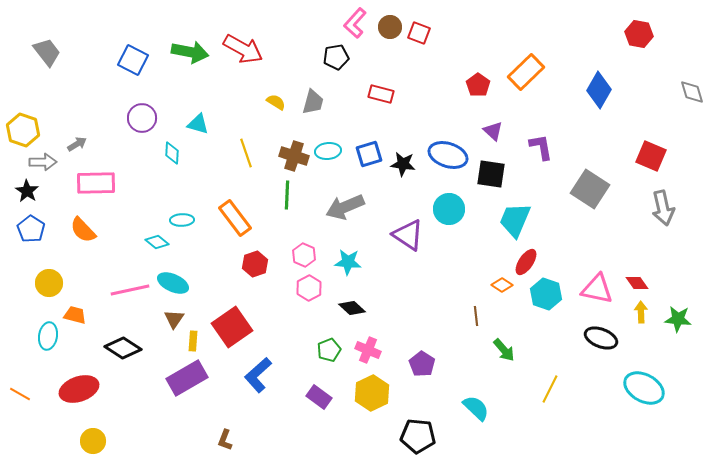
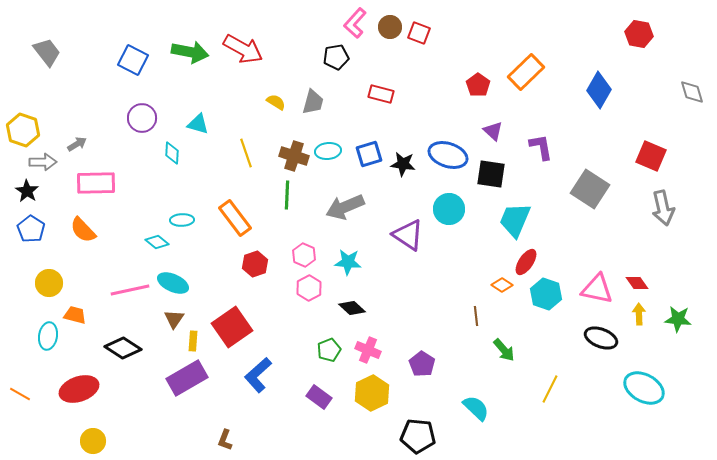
yellow arrow at (641, 312): moved 2 px left, 2 px down
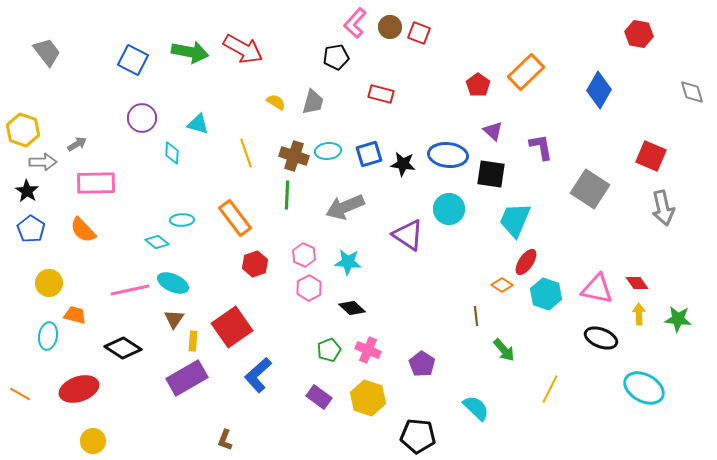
blue ellipse at (448, 155): rotated 12 degrees counterclockwise
yellow hexagon at (372, 393): moved 4 px left, 5 px down; rotated 16 degrees counterclockwise
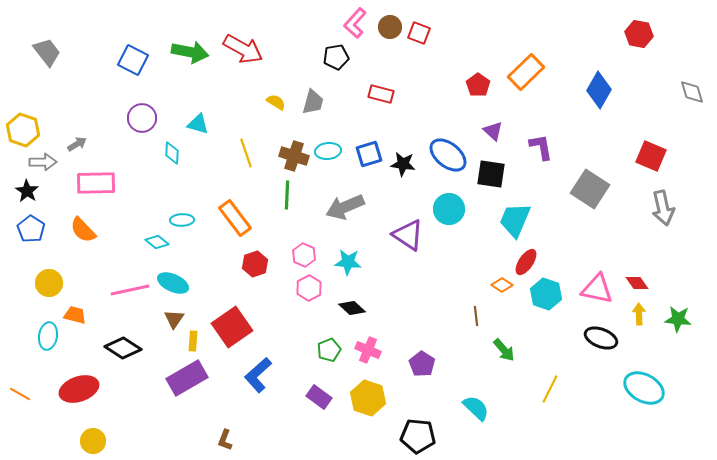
blue ellipse at (448, 155): rotated 33 degrees clockwise
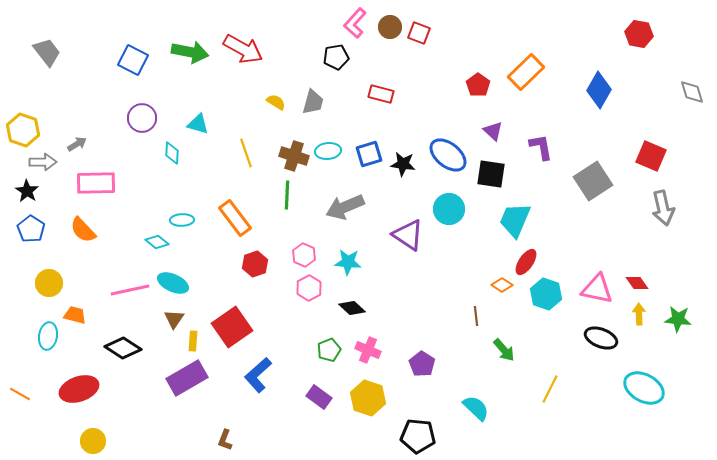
gray square at (590, 189): moved 3 px right, 8 px up; rotated 24 degrees clockwise
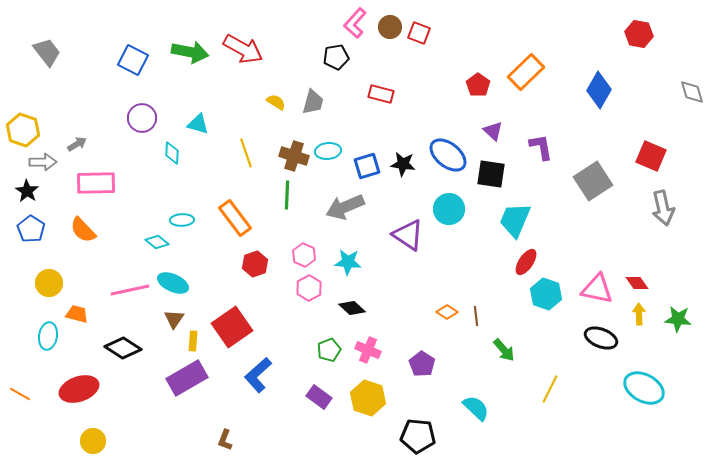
blue square at (369, 154): moved 2 px left, 12 px down
orange diamond at (502, 285): moved 55 px left, 27 px down
orange trapezoid at (75, 315): moved 2 px right, 1 px up
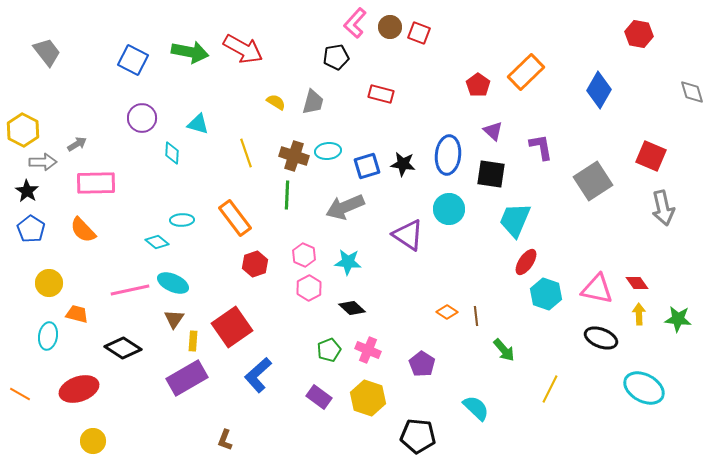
yellow hexagon at (23, 130): rotated 8 degrees clockwise
blue ellipse at (448, 155): rotated 57 degrees clockwise
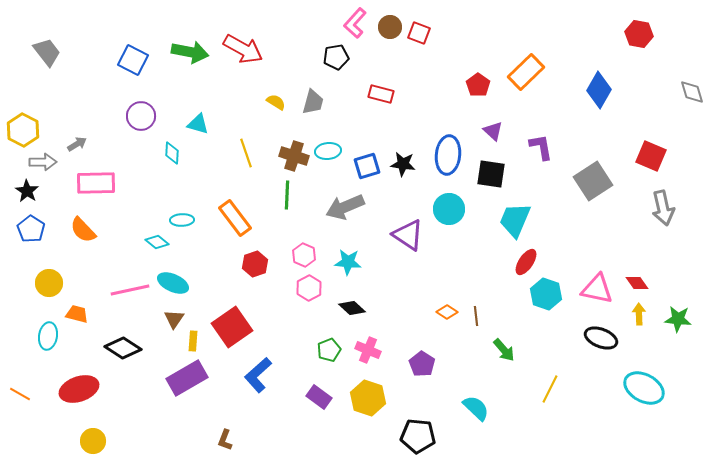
purple circle at (142, 118): moved 1 px left, 2 px up
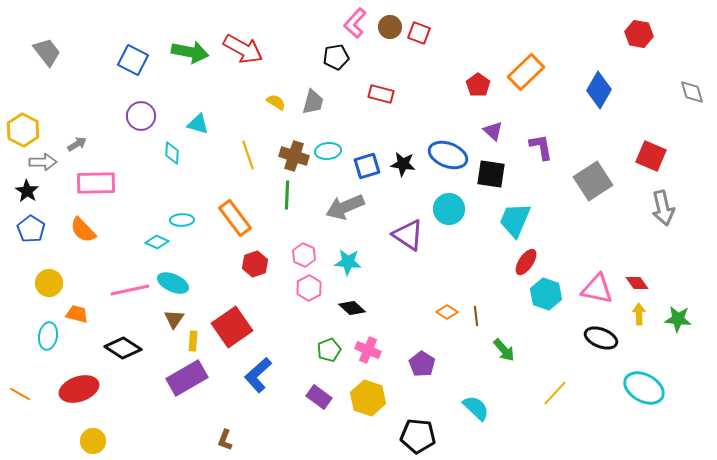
yellow line at (246, 153): moved 2 px right, 2 px down
blue ellipse at (448, 155): rotated 75 degrees counterclockwise
cyan diamond at (157, 242): rotated 15 degrees counterclockwise
yellow line at (550, 389): moved 5 px right, 4 px down; rotated 16 degrees clockwise
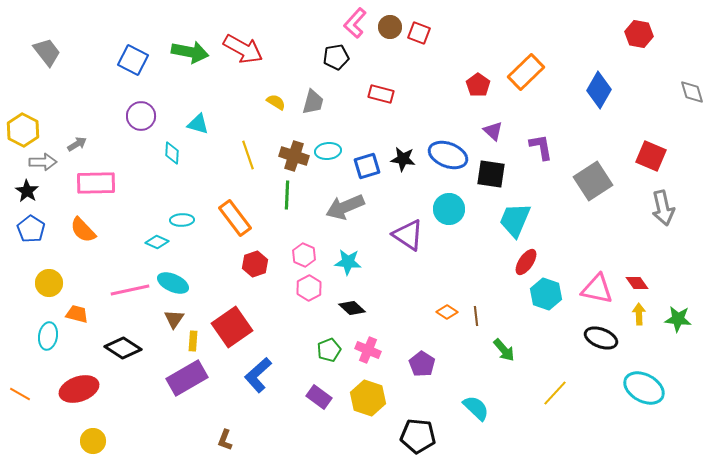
black star at (403, 164): moved 5 px up
